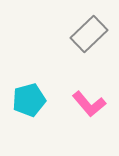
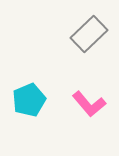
cyan pentagon: rotated 8 degrees counterclockwise
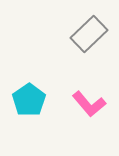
cyan pentagon: rotated 12 degrees counterclockwise
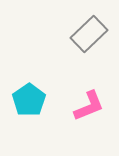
pink L-shape: moved 2 px down; rotated 72 degrees counterclockwise
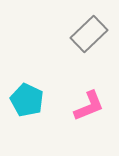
cyan pentagon: moved 2 px left; rotated 12 degrees counterclockwise
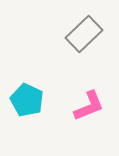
gray rectangle: moved 5 px left
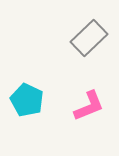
gray rectangle: moved 5 px right, 4 px down
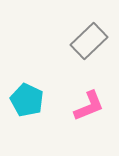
gray rectangle: moved 3 px down
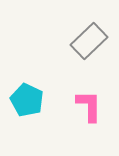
pink L-shape: rotated 68 degrees counterclockwise
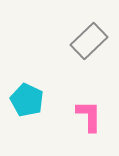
pink L-shape: moved 10 px down
